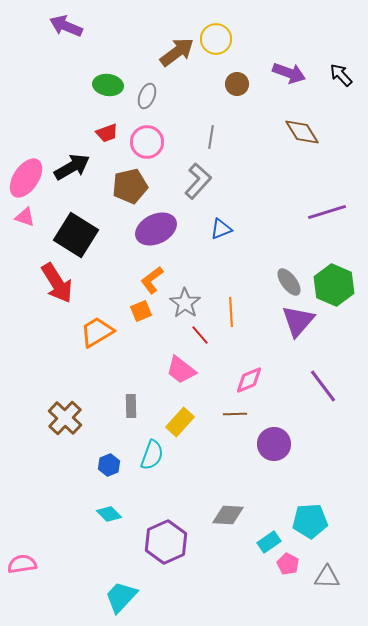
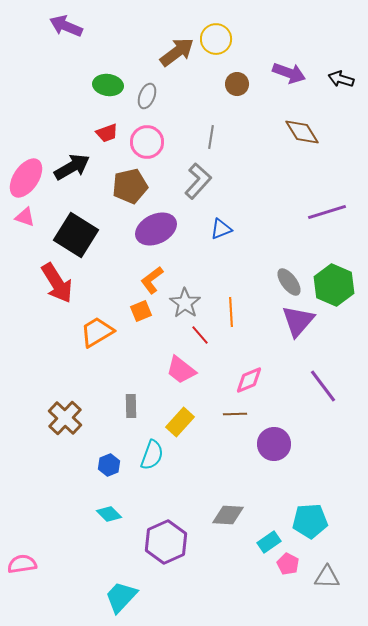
black arrow at (341, 75): moved 4 px down; rotated 30 degrees counterclockwise
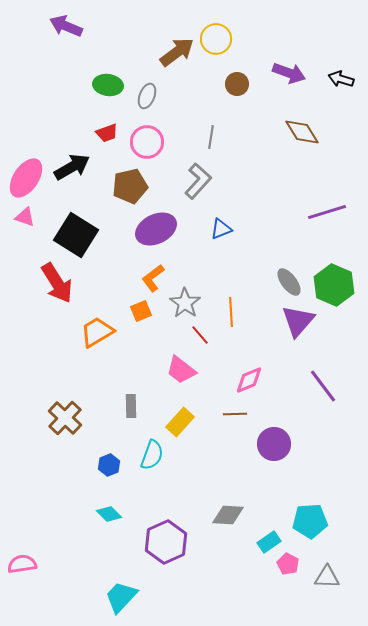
orange L-shape at (152, 280): moved 1 px right, 2 px up
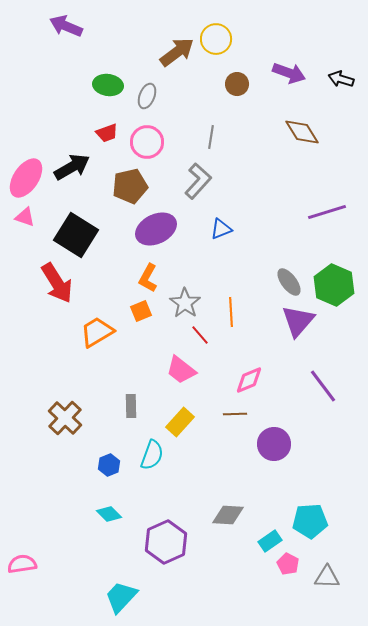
orange L-shape at (153, 278): moved 5 px left; rotated 24 degrees counterclockwise
cyan rectangle at (269, 542): moved 1 px right, 1 px up
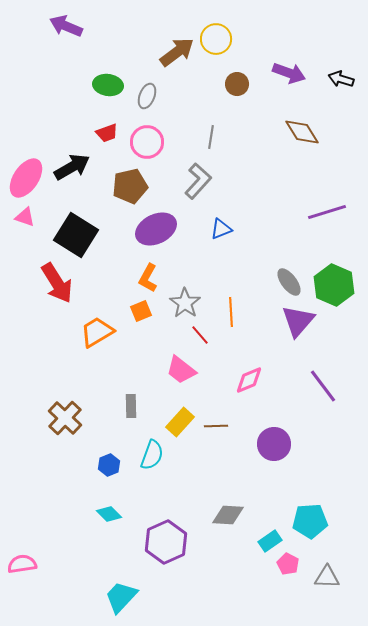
brown line at (235, 414): moved 19 px left, 12 px down
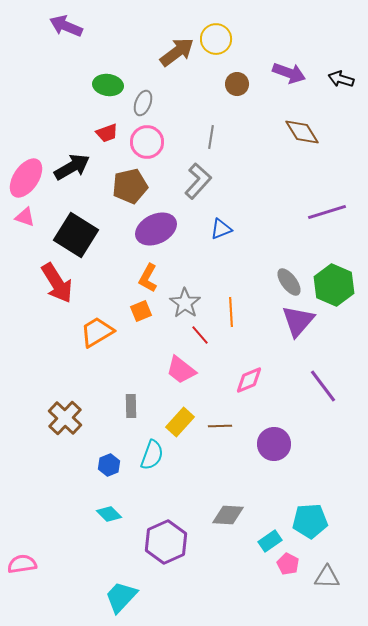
gray ellipse at (147, 96): moved 4 px left, 7 px down
brown line at (216, 426): moved 4 px right
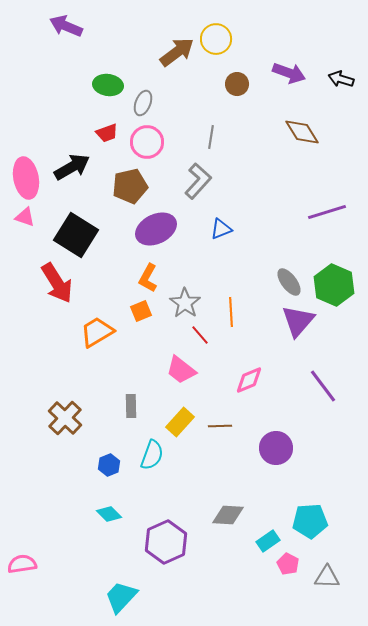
pink ellipse at (26, 178): rotated 45 degrees counterclockwise
purple circle at (274, 444): moved 2 px right, 4 px down
cyan rectangle at (270, 541): moved 2 px left
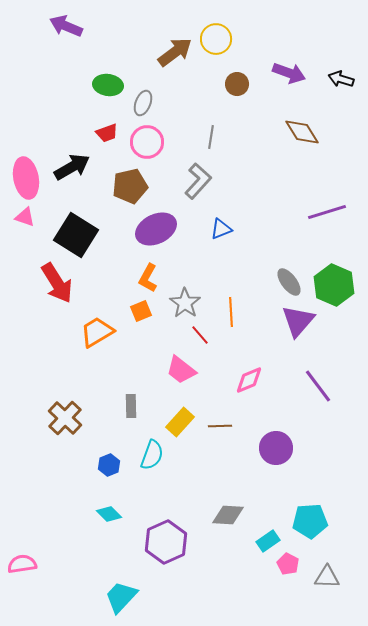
brown arrow at (177, 52): moved 2 px left
purple line at (323, 386): moved 5 px left
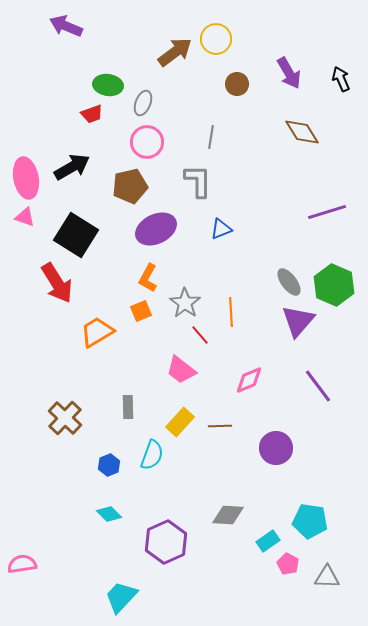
purple arrow at (289, 73): rotated 40 degrees clockwise
black arrow at (341, 79): rotated 50 degrees clockwise
red trapezoid at (107, 133): moved 15 px left, 19 px up
gray L-shape at (198, 181): rotated 42 degrees counterclockwise
gray rectangle at (131, 406): moved 3 px left, 1 px down
cyan pentagon at (310, 521): rotated 12 degrees clockwise
